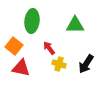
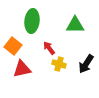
orange square: moved 1 px left
red triangle: moved 1 px right, 1 px down; rotated 24 degrees counterclockwise
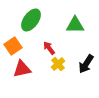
green ellipse: moved 1 px left, 1 px up; rotated 30 degrees clockwise
orange square: rotated 18 degrees clockwise
yellow cross: moved 1 px left; rotated 32 degrees clockwise
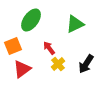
green triangle: moved 1 px up; rotated 24 degrees counterclockwise
orange square: rotated 12 degrees clockwise
red triangle: rotated 24 degrees counterclockwise
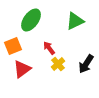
green triangle: moved 3 px up
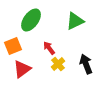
black arrow: rotated 126 degrees clockwise
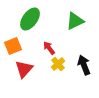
green ellipse: moved 1 px left, 1 px up
black arrow: moved 2 px left, 1 px down
red triangle: moved 2 px right; rotated 12 degrees counterclockwise
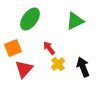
orange square: moved 2 px down
black arrow: moved 1 px left, 2 px down
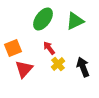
green ellipse: moved 13 px right
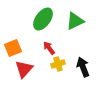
yellow cross: rotated 24 degrees clockwise
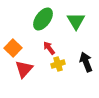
green triangle: moved 1 px right; rotated 36 degrees counterclockwise
orange square: rotated 24 degrees counterclockwise
black arrow: moved 3 px right, 5 px up
